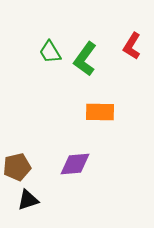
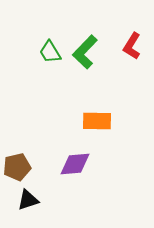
green L-shape: moved 7 px up; rotated 8 degrees clockwise
orange rectangle: moved 3 px left, 9 px down
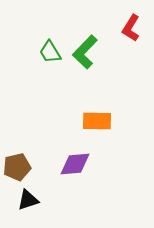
red L-shape: moved 1 px left, 18 px up
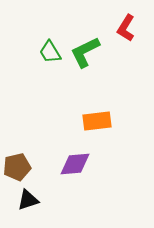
red L-shape: moved 5 px left
green L-shape: rotated 20 degrees clockwise
orange rectangle: rotated 8 degrees counterclockwise
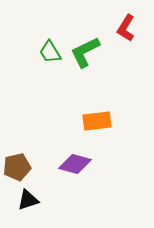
purple diamond: rotated 20 degrees clockwise
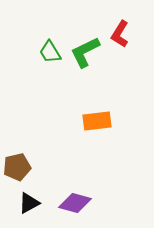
red L-shape: moved 6 px left, 6 px down
purple diamond: moved 39 px down
black triangle: moved 1 px right, 3 px down; rotated 10 degrees counterclockwise
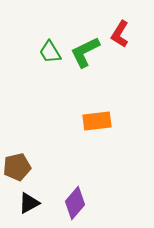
purple diamond: rotated 64 degrees counterclockwise
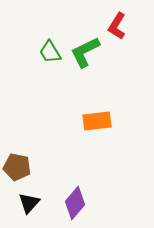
red L-shape: moved 3 px left, 8 px up
brown pentagon: rotated 24 degrees clockwise
black triangle: rotated 20 degrees counterclockwise
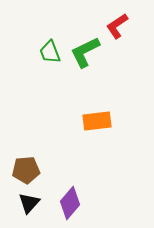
red L-shape: rotated 24 degrees clockwise
green trapezoid: rotated 10 degrees clockwise
brown pentagon: moved 9 px right, 3 px down; rotated 16 degrees counterclockwise
purple diamond: moved 5 px left
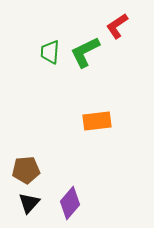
green trapezoid: rotated 25 degrees clockwise
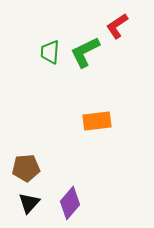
brown pentagon: moved 2 px up
